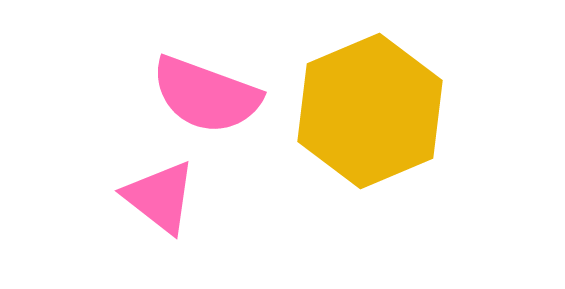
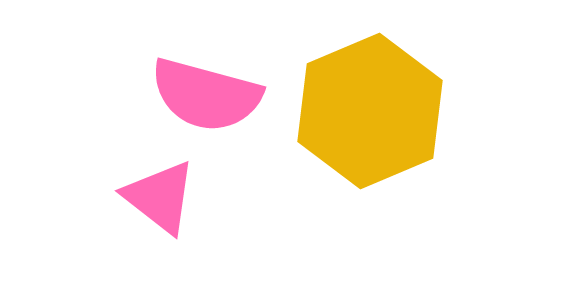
pink semicircle: rotated 5 degrees counterclockwise
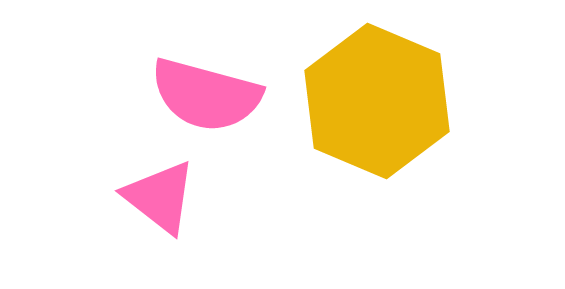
yellow hexagon: moved 7 px right, 10 px up; rotated 14 degrees counterclockwise
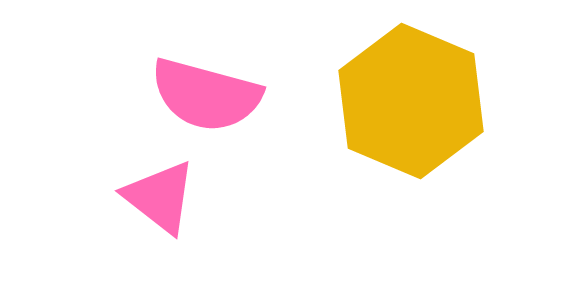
yellow hexagon: moved 34 px right
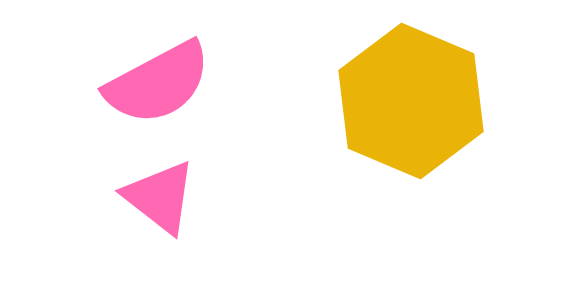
pink semicircle: moved 48 px left, 12 px up; rotated 43 degrees counterclockwise
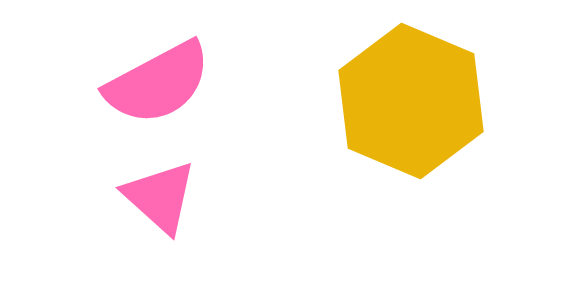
pink triangle: rotated 4 degrees clockwise
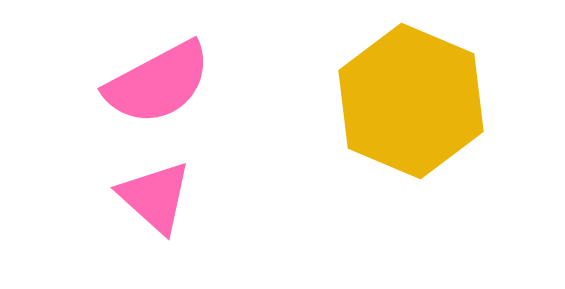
pink triangle: moved 5 px left
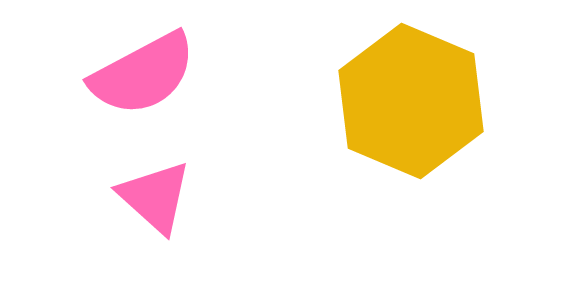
pink semicircle: moved 15 px left, 9 px up
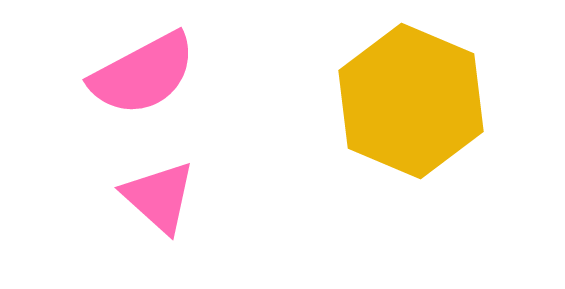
pink triangle: moved 4 px right
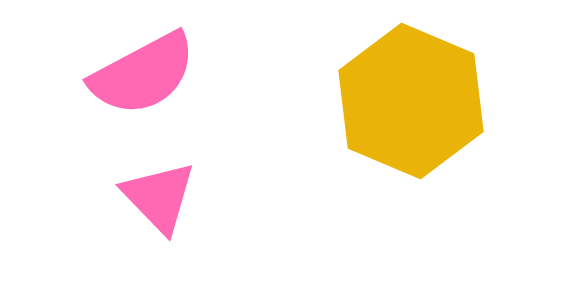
pink triangle: rotated 4 degrees clockwise
